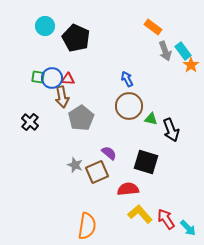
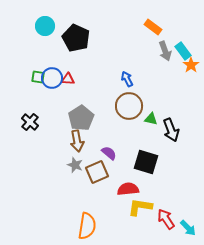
brown arrow: moved 15 px right, 44 px down
yellow L-shape: moved 7 px up; rotated 40 degrees counterclockwise
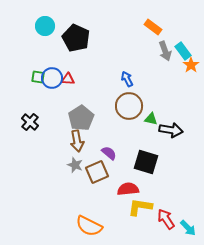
black arrow: rotated 60 degrees counterclockwise
orange semicircle: moved 2 px right; rotated 108 degrees clockwise
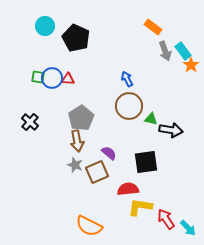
black square: rotated 25 degrees counterclockwise
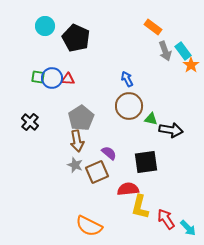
yellow L-shape: rotated 85 degrees counterclockwise
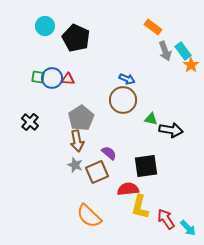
blue arrow: rotated 140 degrees clockwise
brown circle: moved 6 px left, 6 px up
black square: moved 4 px down
orange semicircle: moved 10 px up; rotated 16 degrees clockwise
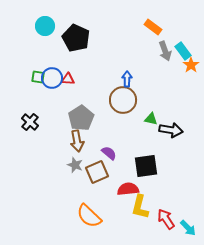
blue arrow: rotated 112 degrees counterclockwise
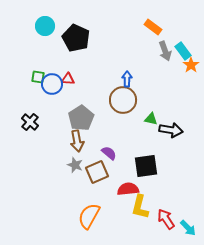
blue circle: moved 6 px down
orange semicircle: rotated 76 degrees clockwise
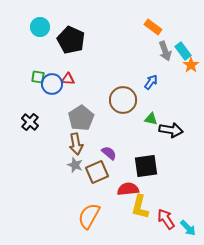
cyan circle: moved 5 px left, 1 px down
black pentagon: moved 5 px left, 2 px down
blue arrow: moved 24 px right, 3 px down; rotated 35 degrees clockwise
brown arrow: moved 1 px left, 3 px down
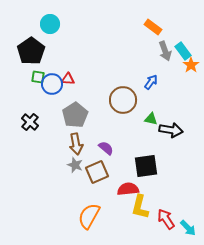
cyan circle: moved 10 px right, 3 px up
black pentagon: moved 40 px left, 11 px down; rotated 12 degrees clockwise
gray pentagon: moved 6 px left, 3 px up
purple semicircle: moved 3 px left, 5 px up
